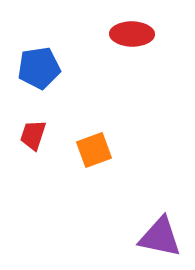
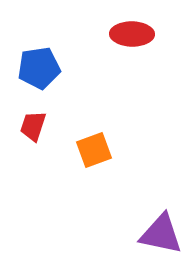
red trapezoid: moved 9 px up
purple triangle: moved 1 px right, 3 px up
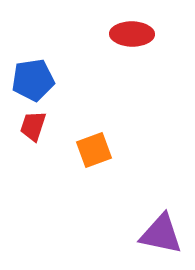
blue pentagon: moved 6 px left, 12 px down
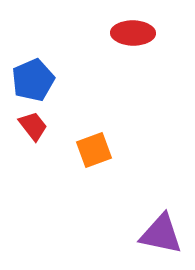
red ellipse: moved 1 px right, 1 px up
blue pentagon: rotated 15 degrees counterclockwise
red trapezoid: rotated 124 degrees clockwise
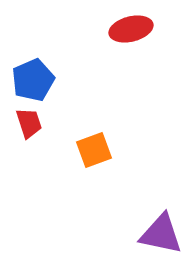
red ellipse: moved 2 px left, 4 px up; rotated 15 degrees counterclockwise
red trapezoid: moved 4 px left, 3 px up; rotated 20 degrees clockwise
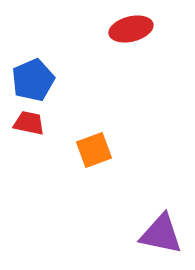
red trapezoid: rotated 60 degrees counterclockwise
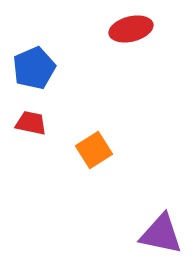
blue pentagon: moved 1 px right, 12 px up
red trapezoid: moved 2 px right
orange square: rotated 12 degrees counterclockwise
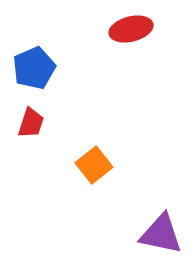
red trapezoid: rotated 96 degrees clockwise
orange square: moved 15 px down; rotated 6 degrees counterclockwise
